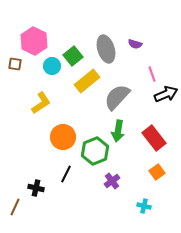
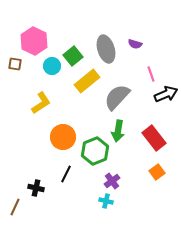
pink line: moved 1 px left
cyan cross: moved 38 px left, 5 px up
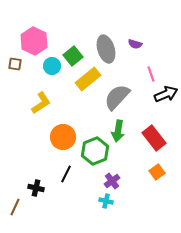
yellow rectangle: moved 1 px right, 2 px up
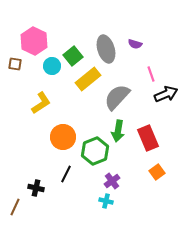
red rectangle: moved 6 px left; rotated 15 degrees clockwise
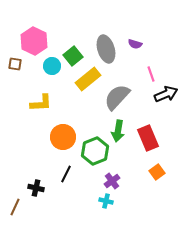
yellow L-shape: rotated 30 degrees clockwise
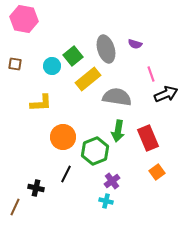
pink hexagon: moved 10 px left, 22 px up; rotated 16 degrees counterclockwise
gray semicircle: rotated 56 degrees clockwise
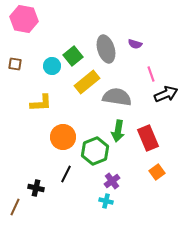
yellow rectangle: moved 1 px left, 3 px down
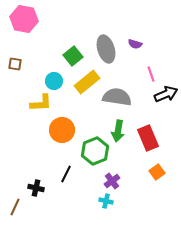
cyan circle: moved 2 px right, 15 px down
orange circle: moved 1 px left, 7 px up
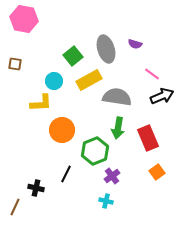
pink line: moved 1 px right; rotated 35 degrees counterclockwise
yellow rectangle: moved 2 px right, 2 px up; rotated 10 degrees clockwise
black arrow: moved 4 px left, 2 px down
green arrow: moved 3 px up
purple cross: moved 5 px up
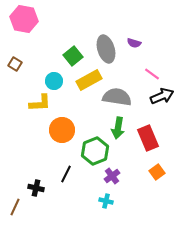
purple semicircle: moved 1 px left, 1 px up
brown square: rotated 24 degrees clockwise
yellow L-shape: moved 1 px left
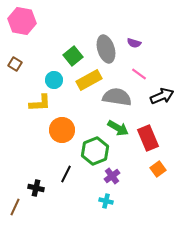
pink hexagon: moved 2 px left, 2 px down
pink line: moved 13 px left
cyan circle: moved 1 px up
green arrow: rotated 70 degrees counterclockwise
orange square: moved 1 px right, 3 px up
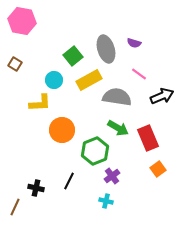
black line: moved 3 px right, 7 px down
